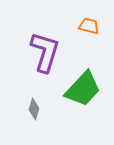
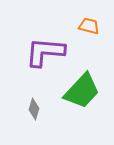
purple L-shape: rotated 102 degrees counterclockwise
green trapezoid: moved 1 px left, 2 px down
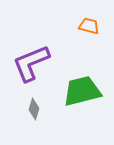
purple L-shape: moved 14 px left, 11 px down; rotated 27 degrees counterclockwise
green trapezoid: rotated 147 degrees counterclockwise
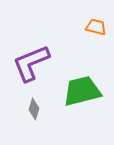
orange trapezoid: moved 7 px right, 1 px down
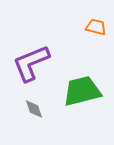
gray diamond: rotated 35 degrees counterclockwise
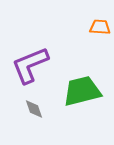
orange trapezoid: moved 4 px right; rotated 10 degrees counterclockwise
purple L-shape: moved 1 px left, 2 px down
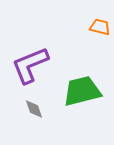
orange trapezoid: rotated 10 degrees clockwise
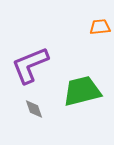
orange trapezoid: rotated 20 degrees counterclockwise
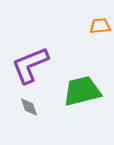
orange trapezoid: moved 1 px up
gray diamond: moved 5 px left, 2 px up
